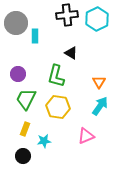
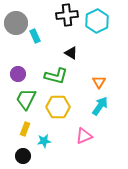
cyan hexagon: moved 2 px down
cyan rectangle: rotated 24 degrees counterclockwise
green L-shape: rotated 90 degrees counterclockwise
yellow hexagon: rotated 10 degrees counterclockwise
pink triangle: moved 2 px left
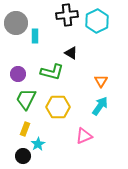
cyan rectangle: rotated 24 degrees clockwise
green L-shape: moved 4 px left, 4 px up
orange triangle: moved 2 px right, 1 px up
cyan star: moved 6 px left, 3 px down; rotated 24 degrees counterclockwise
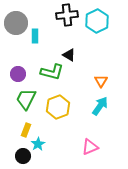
black triangle: moved 2 px left, 2 px down
yellow hexagon: rotated 20 degrees counterclockwise
yellow rectangle: moved 1 px right, 1 px down
pink triangle: moved 6 px right, 11 px down
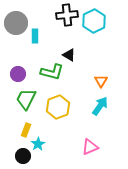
cyan hexagon: moved 3 px left
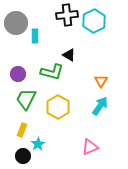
yellow hexagon: rotated 10 degrees counterclockwise
yellow rectangle: moved 4 px left
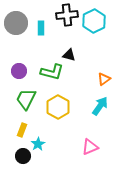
cyan rectangle: moved 6 px right, 8 px up
black triangle: rotated 16 degrees counterclockwise
purple circle: moved 1 px right, 3 px up
orange triangle: moved 3 px right, 2 px up; rotated 24 degrees clockwise
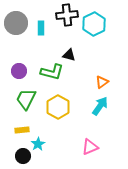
cyan hexagon: moved 3 px down
orange triangle: moved 2 px left, 3 px down
yellow rectangle: rotated 64 degrees clockwise
